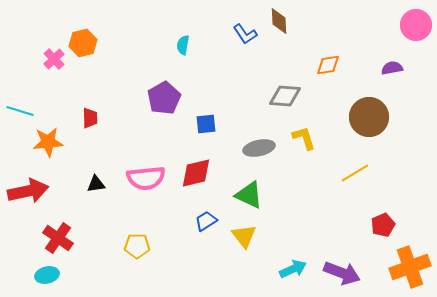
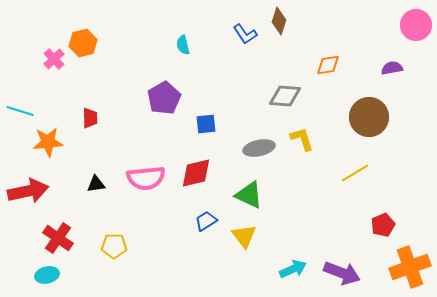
brown diamond: rotated 20 degrees clockwise
cyan semicircle: rotated 24 degrees counterclockwise
yellow L-shape: moved 2 px left, 1 px down
yellow pentagon: moved 23 px left
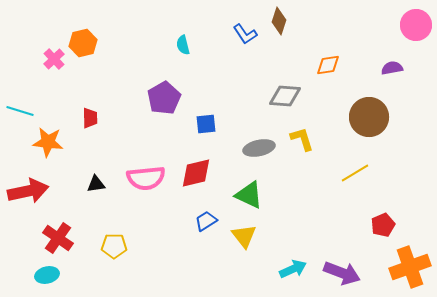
orange star: rotated 12 degrees clockwise
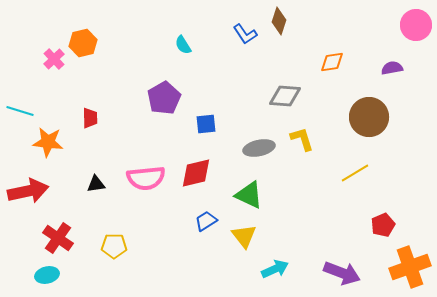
cyan semicircle: rotated 18 degrees counterclockwise
orange diamond: moved 4 px right, 3 px up
cyan arrow: moved 18 px left
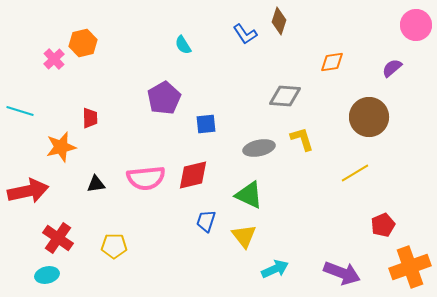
purple semicircle: rotated 30 degrees counterclockwise
orange star: moved 13 px right, 5 px down; rotated 20 degrees counterclockwise
red diamond: moved 3 px left, 2 px down
blue trapezoid: rotated 40 degrees counterclockwise
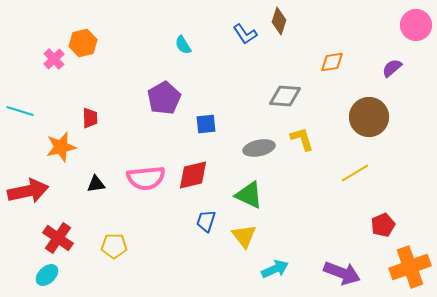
cyan ellipse: rotated 30 degrees counterclockwise
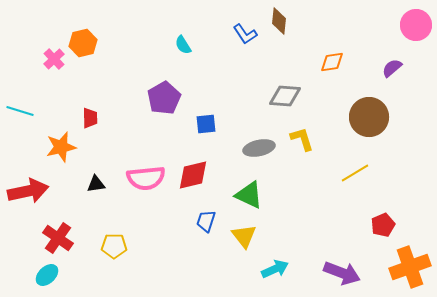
brown diamond: rotated 12 degrees counterclockwise
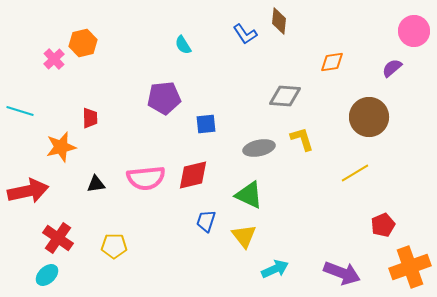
pink circle: moved 2 px left, 6 px down
purple pentagon: rotated 24 degrees clockwise
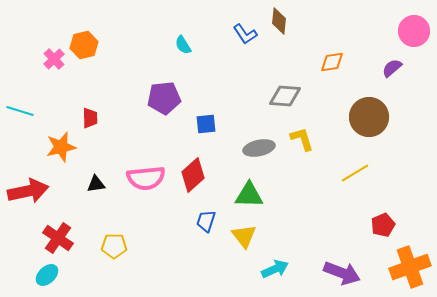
orange hexagon: moved 1 px right, 2 px down
red diamond: rotated 28 degrees counterclockwise
green triangle: rotated 24 degrees counterclockwise
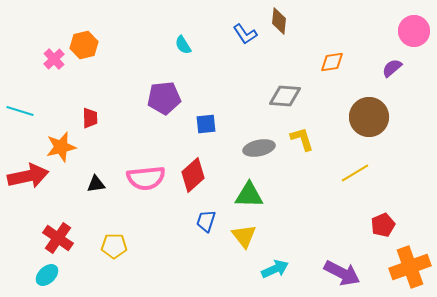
red arrow: moved 15 px up
purple arrow: rotated 6 degrees clockwise
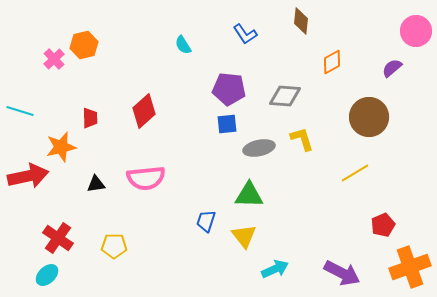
brown diamond: moved 22 px right
pink circle: moved 2 px right
orange diamond: rotated 20 degrees counterclockwise
purple pentagon: moved 65 px right, 9 px up; rotated 12 degrees clockwise
blue square: moved 21 px right
red diamond: moved 49 px left, 64 px up
